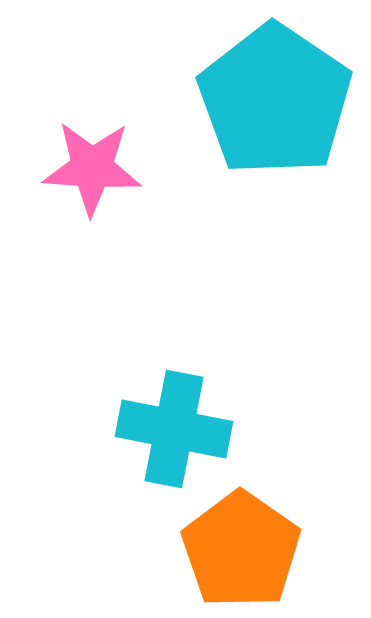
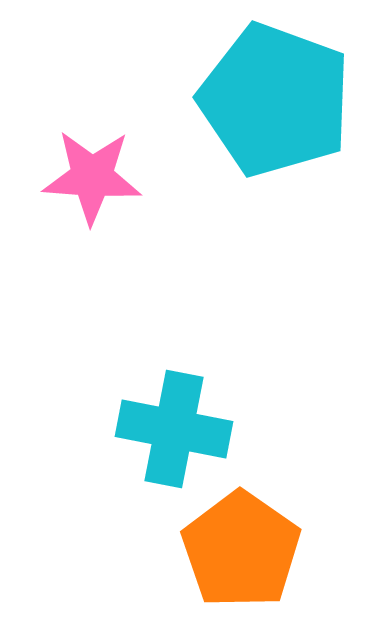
cyan pentagon: rotated 14 degrees counterclockwise
pink star: moved 9 px down
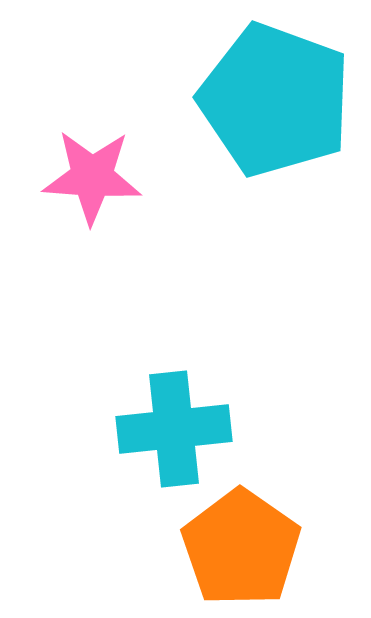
cyan cross: rotated 17 degrees counterclockwise
orange pentagon: moved 2 px up
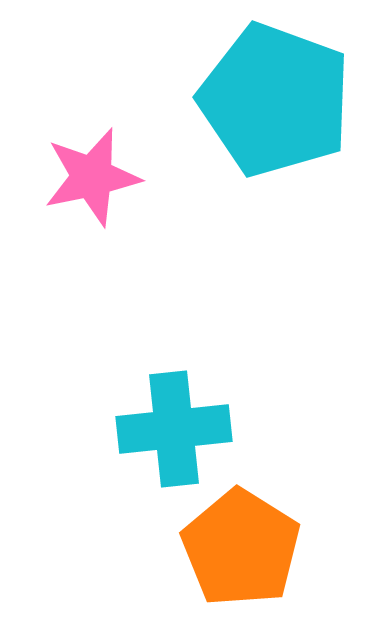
pink star: rotated 16 degrees counterclockwise
orange pentagon: rotated 3 degrees counterclockwise
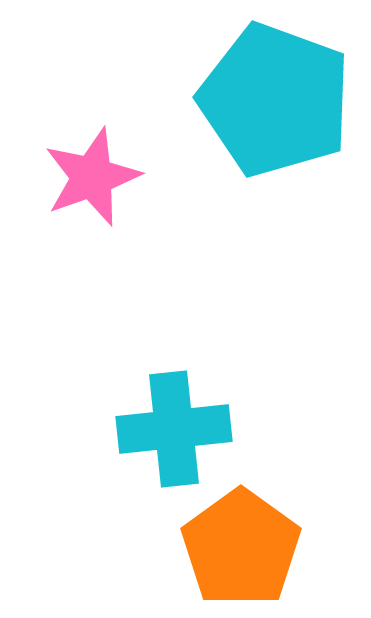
pink star: rotated 8 degrees counterclockwise
orange pentagon: rotated 4 degrees clockwise
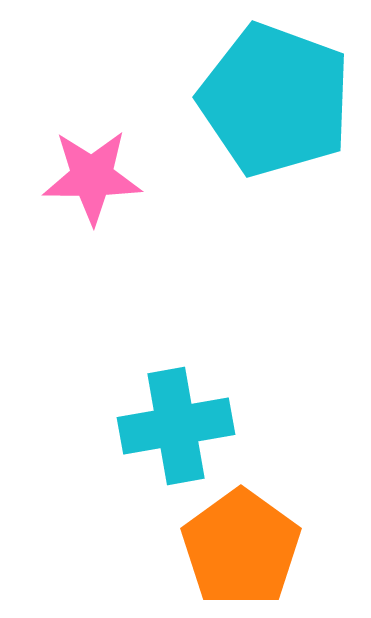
pink star: rotated 20 degrees clockwise
cyan cross: moved 2 px right, 3 px up; rotated 4 degrees counterclockwise
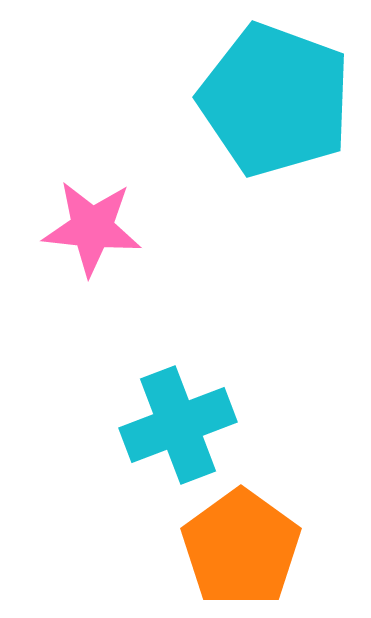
pink star: moved 51 px down; rotated 6 degrees clockwise
cyan cross: moved 2 px right, 1 px up; rotated 11 degrees counterclockwise
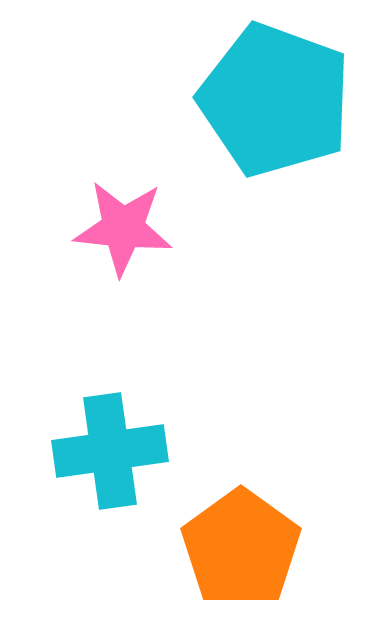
pink star: moved 31 px right
cyan cross: moved 68 px left, 26 px down; rotated 13 degrees clockwise
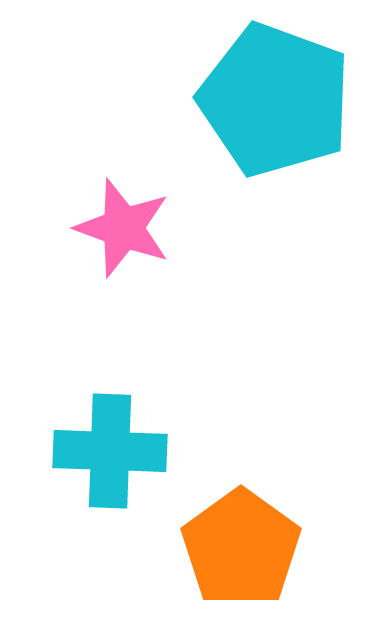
pink star: rotated 14 degrees clockwise
cyan cross: rotated 10 degrees clockwise
